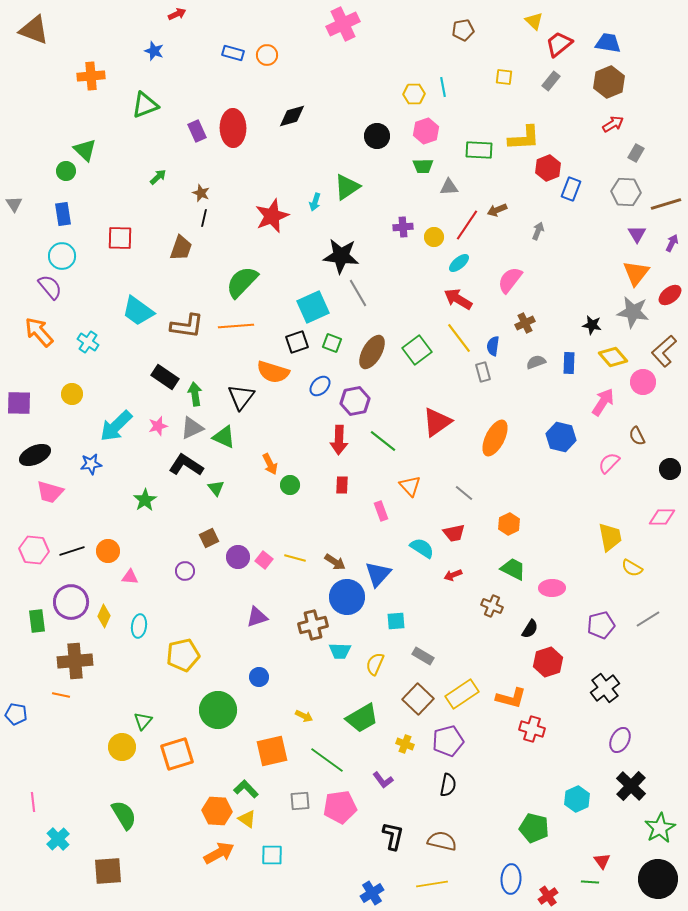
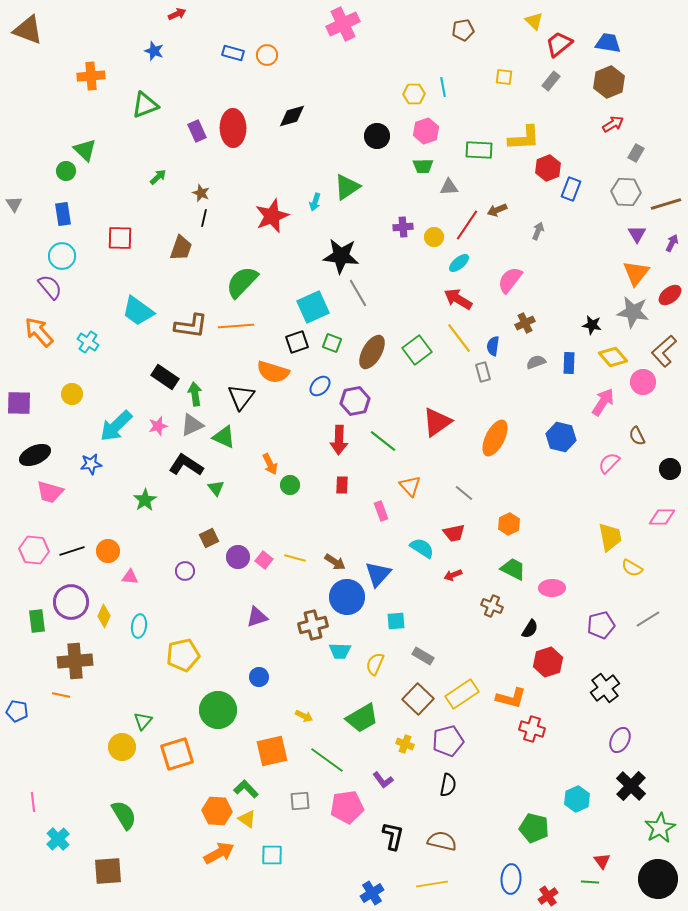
brown triangle at (34, 30): moved 6 px left
brown L-shape at (187, 326): moved 4 px right
gray triangle at (192, 428): moved 3 px up
blue pentagon at (16, 714): moved 1 px right, 3 px up
pink pentagon at (340, 807): moved 7 px right
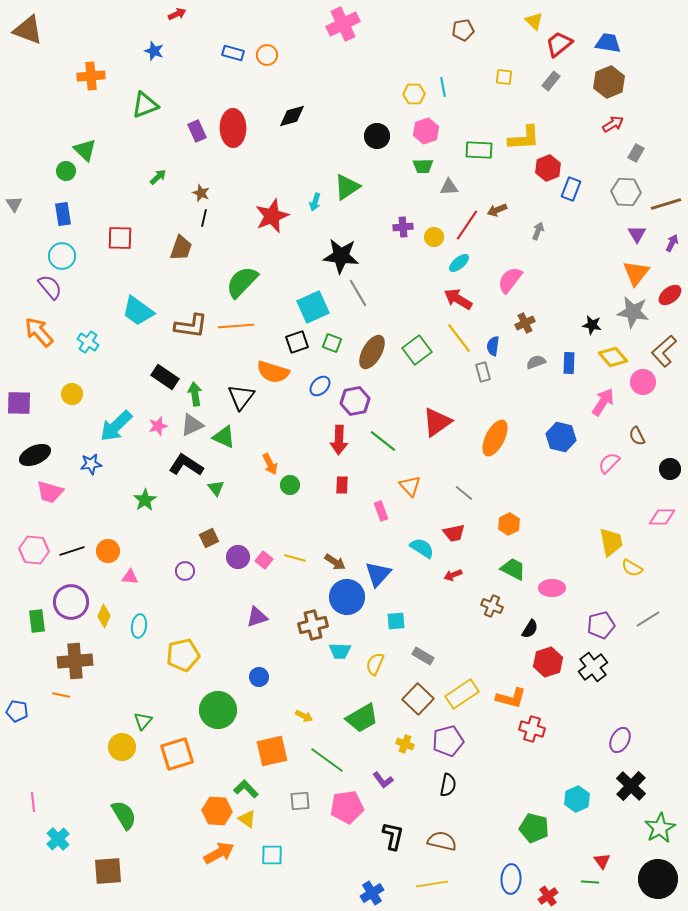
yellow trapezoid at (610, 537): moved 1 px right, 5 px down
black cross at (605, 688): moved 12 px left, 21 px up
